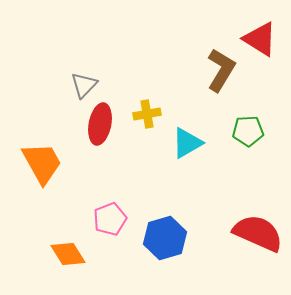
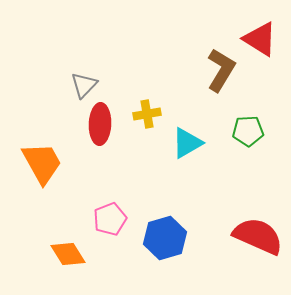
red ellipse: rotated 9 degrees counterclockwise
red semicircle: moved 3 px down
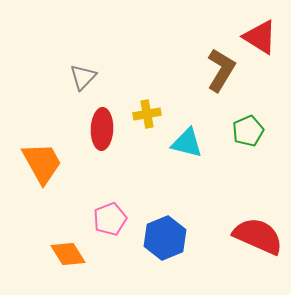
red triangle: moved 2 px up
gray triangle: moved 1 px left, 8 px up
red ellipse: moved 2 px right, 5 px down
green pentagon: rotated 20 degrees counterclockwise
cyan triangle: rotated 44 degrees clockwise
blue hexagon: rotated 6 degrees counterclockwise
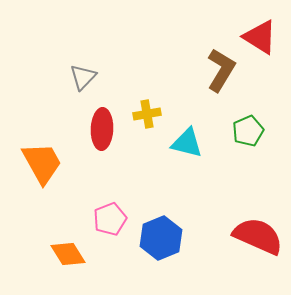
blue hexagon: moved 4 px left
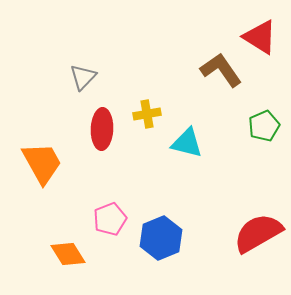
brown L-shape: rotated 66 degrees counterclockwise
green pentagon: moved 16 px right, 5 px up
red semicircle: moved 3 px up; rotated 54 degrees counterclockwise
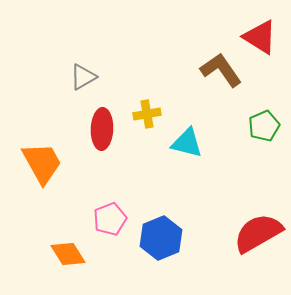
gray triangle: rotated 16 degrees clockwise
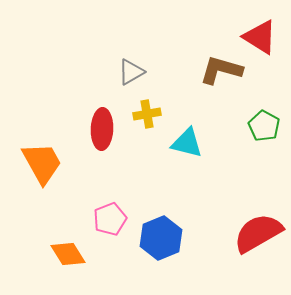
brown L-shape: rotated 39 degrees counterclockwise
gray triangle: moved 48 px right, 5 px up
green pentagon: rotated 20 degrees counterclockwise
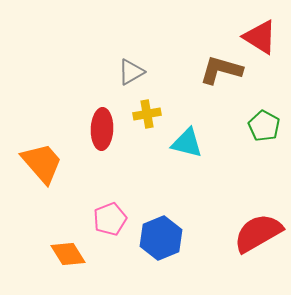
orange trapezoid: rotated 12 degrees counterclockwise
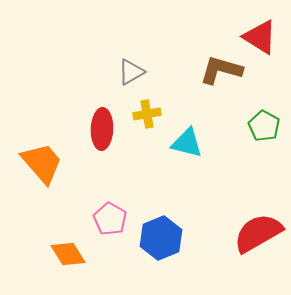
pink pentagon: rotated 20 degrees counterclockwise
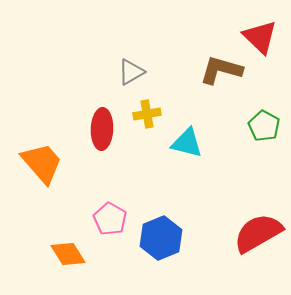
red triangle: rotated 12 degrees clockwise
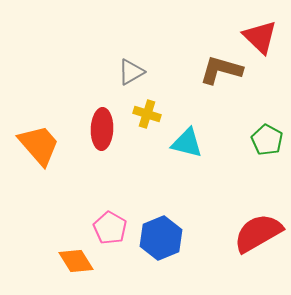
yellow cross: rotated 28 degrees clockwise
green pentagon: moved 3 px right, 14 px down
orange trapezoid: moved 3 px left, 18 px up
pink pentagon: moved 9 px down
orange diamond: moved 8 px right, 7 px down
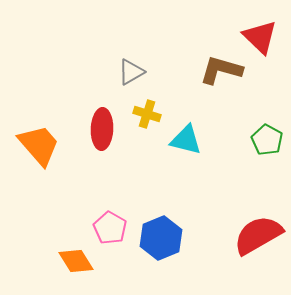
cyan triangle: moved 1 px left, 3 px up
red semicircle: moved 2 px down
